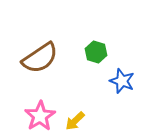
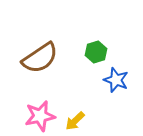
green hexagon: rotated 25 degrees clockwise
blue star: moved 6 px left, 1 px up
pink star: rotated 20 degrees clockwise
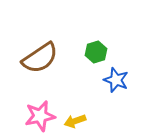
yellow arrow: rotated 25 degrees clockwise
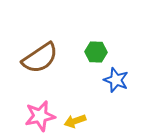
green hexagon: rotated 20 degrees clockwise
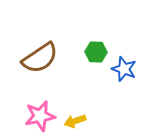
blue star: moved 8 px right, 11 px up
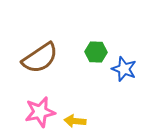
pink star: moved 4 px up
yellow arrow: rotated 25 degrees clockwise
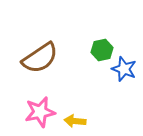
green hexagon: moved 6 px right, 2 px up; rotated 15 degrees counterclockwise
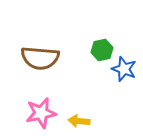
brown semicircle: rotated 39 degrees clockwise
pink star: moved 1 px right, 1 px down
yellow arrow: moved 4 px right
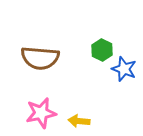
green hexagon: rotated 20 degrees counterclockwise
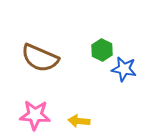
brown semicircle: rotated 18 degrees clockwise
blue star: rotated 10 degrees counterclockwise
pink star: moved 6 px left, 2 px down; rotated 16 degrees clockwise
